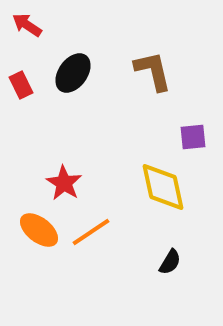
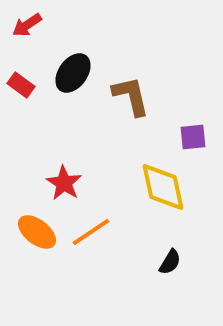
red arrow: rotated 68 degrees counterclockwise
brown L-shape: moved 22 px left, 25 px down
red rectangle: rotated 28 degrees counterclockwise
orange ellipse: moved 2 px left, 2 px down
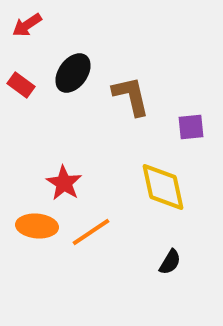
purple square: moved 2 px left, 10 px up
orange ellipse: moved 6 px up; rotated 33 degrees counterclockwise
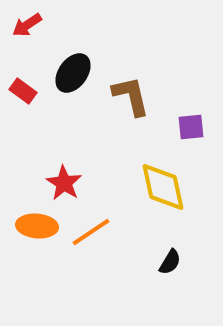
red rectangle: moved 2 px right, 6 px down
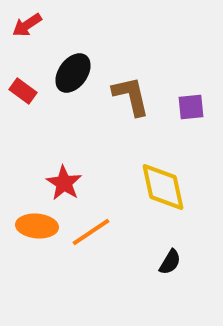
purple square: moved 20 px up
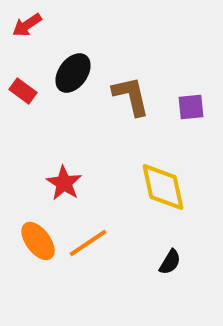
orange ellipse: moved 1 px right, 15 px down; rotated 48 degrees clockwise
orange line: moved 3 px left, 11 px down
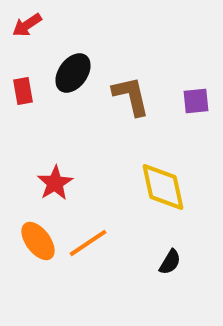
red rectangle: rotated 44 degrees clockwise
purple square: moved 5 px right, 6 px up
red star: moved 9 px left; rotated 9 degrees clockwise
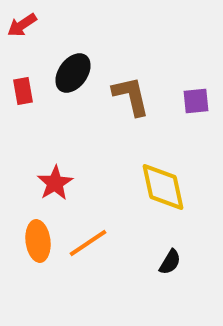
red arrow: moved 5 px left
orange ellipse: rotated 30 degrees clockwise
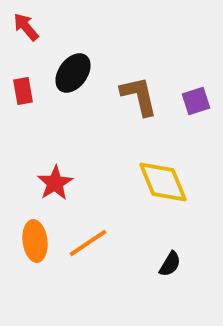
red arrow: moved 4 px right, 2 px down; rotated 84 degrees clockwise
brown L-shape: moved 8 px right
purple square: rotated 12 degrees counterclockwise
yellow diamond: moved 5 px up; rotated 10 degrees counterclockwise
orange ellipse: moved 3 px left
black semicircle: moved 2 px down
